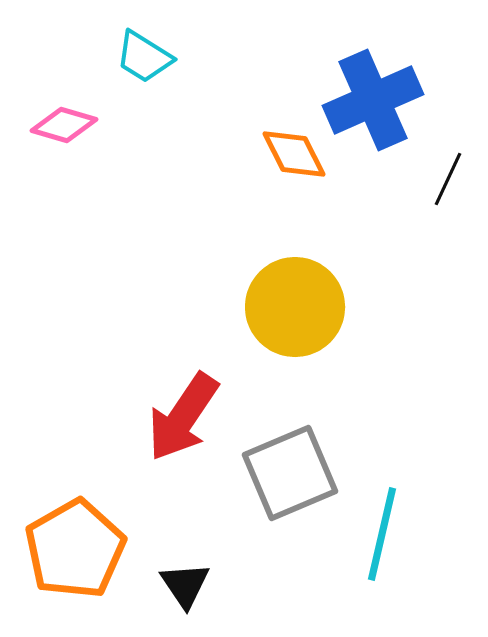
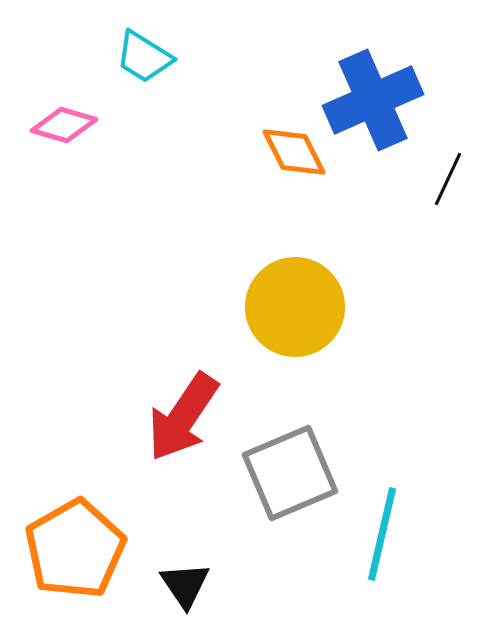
orange diamond: moved 2 px up
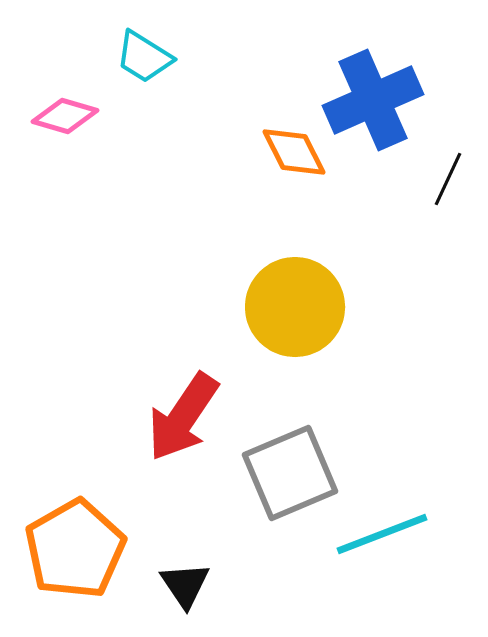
pink diamond: moved 1 px right, 9 px up
cyan line: rotated 56 degrees clockwise
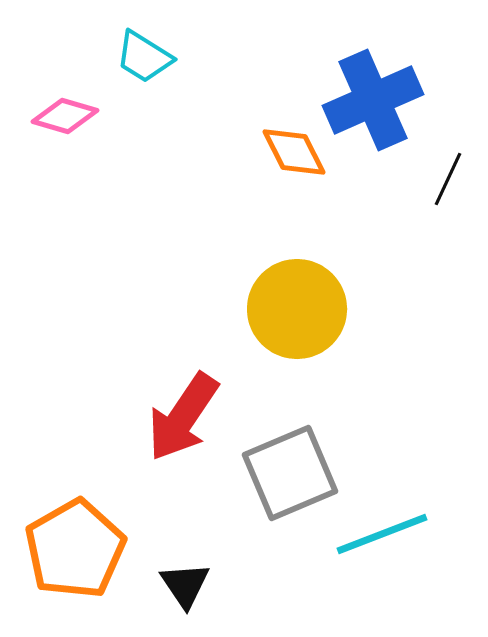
yellow circle: moved 2 px right, 2 px down
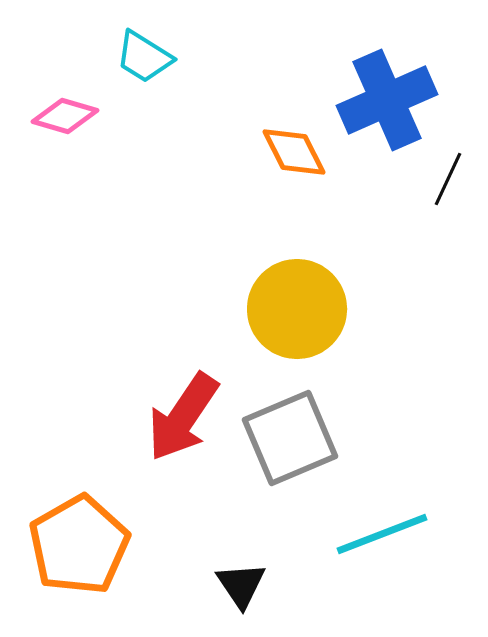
blue cross: moved 14 px right
gray square: moved 35 px up
orange pentagon: moved 4 px right, 4 px up
black triangle: moved 56 px right
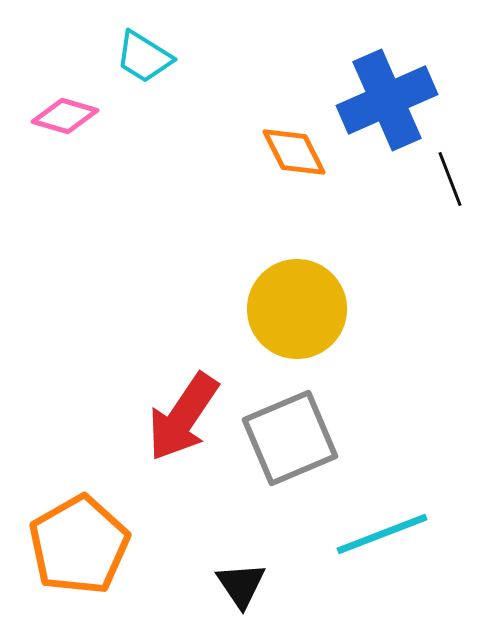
black line: moved 2 px right; rotated 46 degrees counterclockwise
